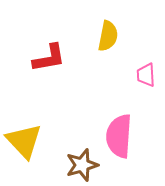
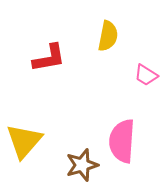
pink trapezoid: rotated 55 degrees counterclockwise
pink semicircle: moved 3 px right, 5 px down
yellow triangle: rotated 24 degrees clockwise
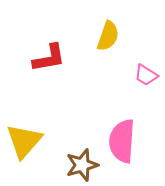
yellow semicircle: rotated 8 degrees clockwise
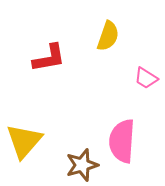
pink trapezoid: moved 3 px down
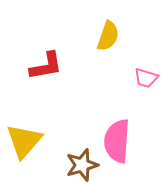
red L-shape: moved 3 px left, 8 px down
pink trapezoid: rotated 15 degrees counterclockwise
pink semicircle: moved 5 px left
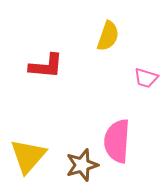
red L-shape: rotated 15 degrees clockwise
yellow triangle: moved 4 px right, 15 px down
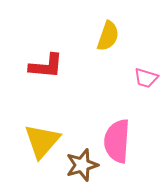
yellow triangle: moved 14 px right, 15 px up
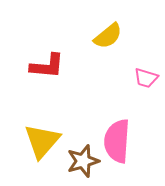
yellow semicircle: rotated 32 degrees clockwise
red L-shape: moved 1 px right
brown star: moved 1 px right, 4 px up
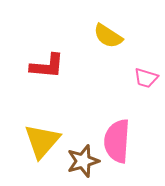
yellow semicircle: rotated 72 degrees clockwise
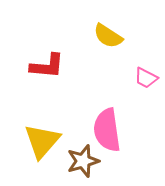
pink trapezoid: rotated 10 degrees clockwise
pink semicircle: moved 10 px left, 11 px up; rotated 12 degrees counterclockwise
